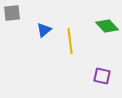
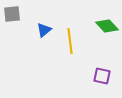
gray square: moved 1 px down
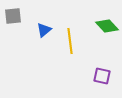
gray square: moved 1 px right, 2 px down
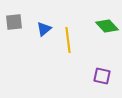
gray square: moved 1 px right, 6 px down
blue triangle: moved 1 px up
yellow line: moved 2 px left, 1 px up
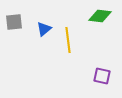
green diamond: moved 7 px left, 10 px up; rotated 40 degrees counterclockwise
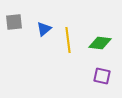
green diamond: moved 27 px down
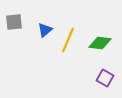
blue triangle: moved 1 px right, 1 px down
yellow line: rotated 30 degrees clockwise
purple square: moved 3 px right, 2 px down; rotated 18 degrees clockwise
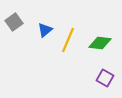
gray square: rotated 30 degrees counterclockwise
